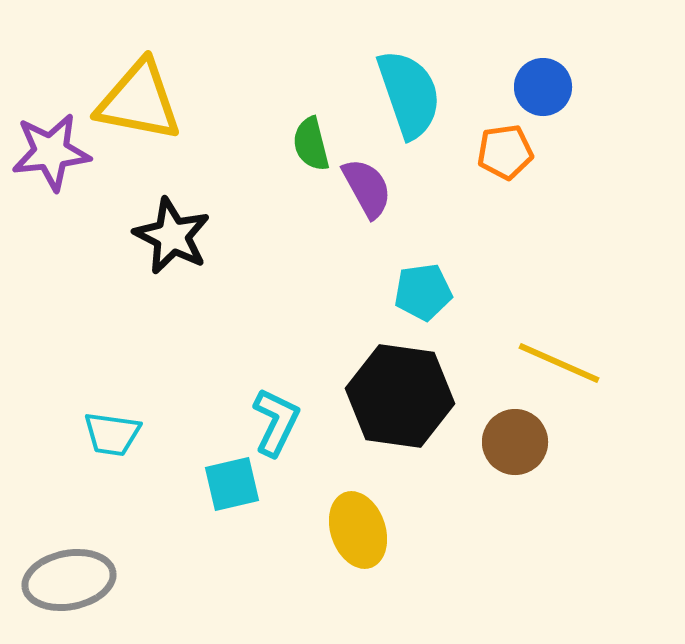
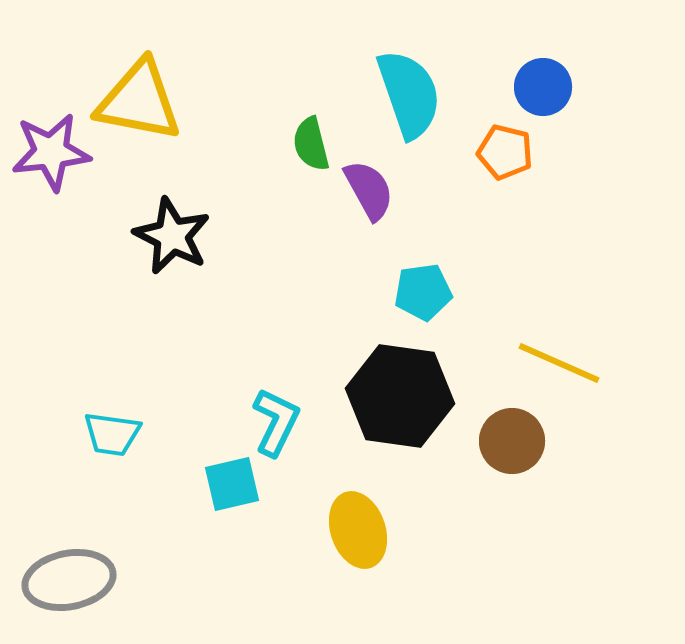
orange pentagon: rotated 22 degrees clockwise
purple semicircle: moved 2 px right, 2 px down
brown circle: moved 3 px left, 1 px up
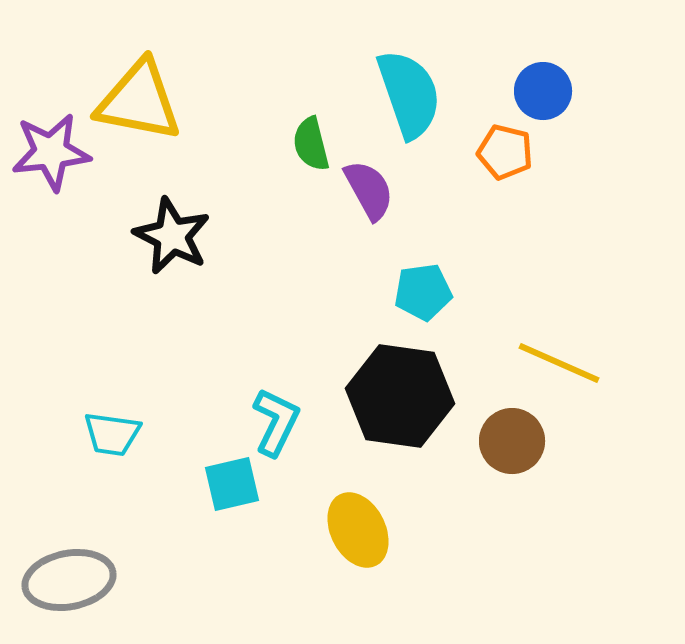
blue circle: moved 4 px down
yellow ellipse: rotated 8 degrees counterclockwise
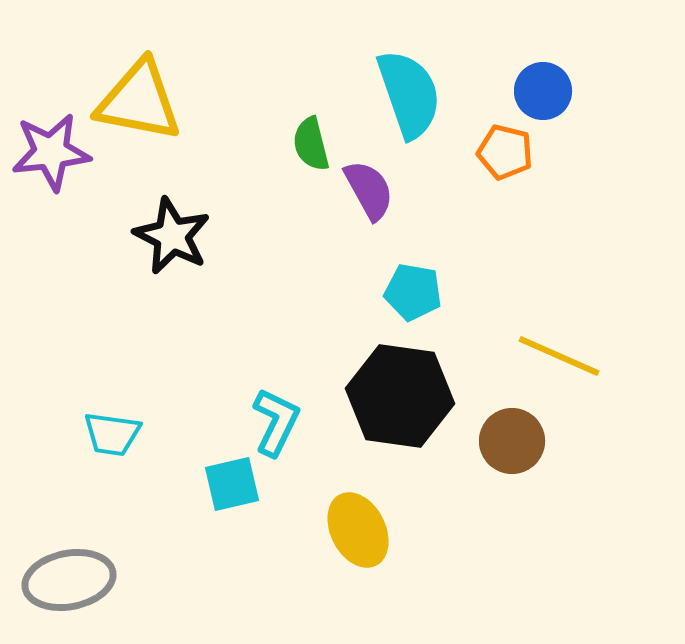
cyan pentagon: moved 10 px left; rotated 18 degrees clockwise
yellow line: moved 7 px up
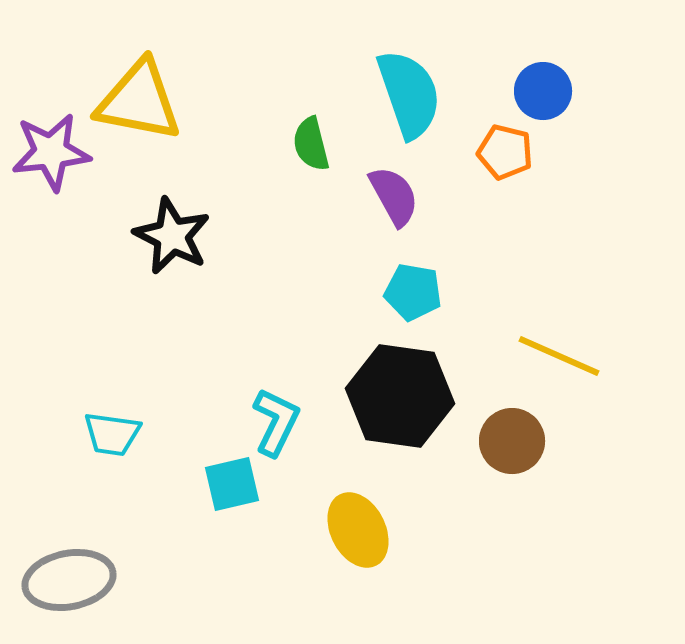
purple semicircle: moved 25 px right, 6 px down
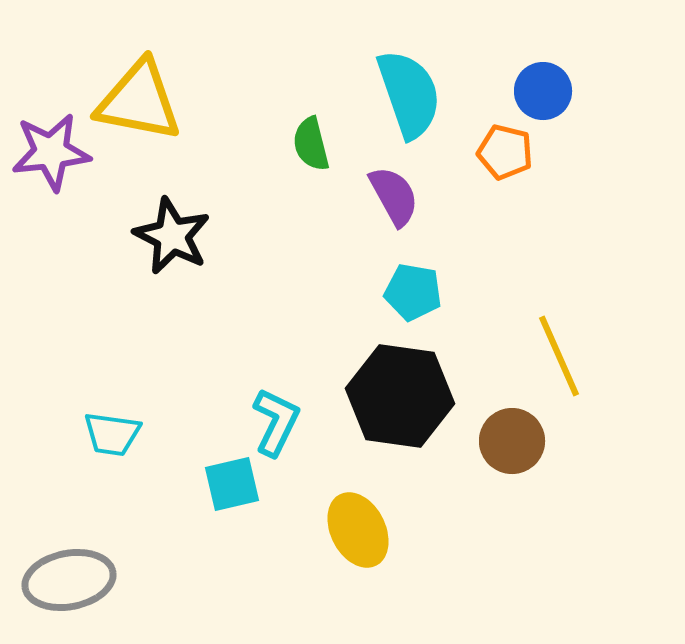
yellow line: rotated 42 degrees clockwise
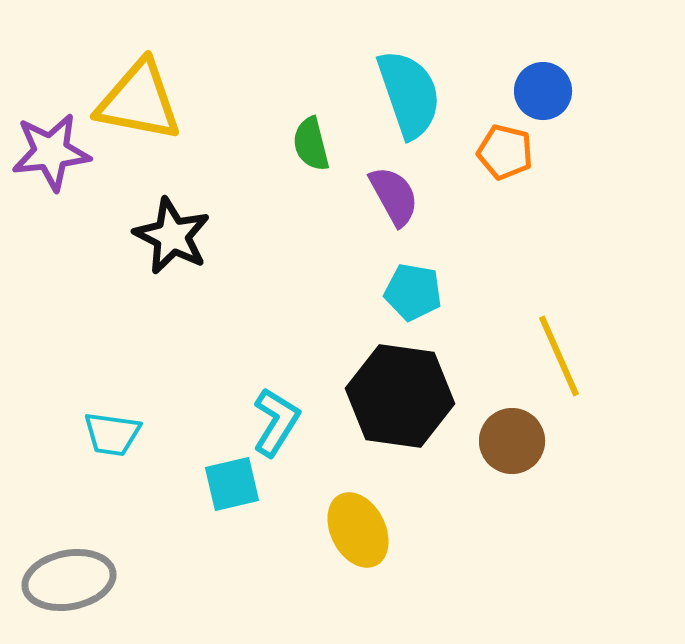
cyan L-shape: rotated 6 degrees clockwise
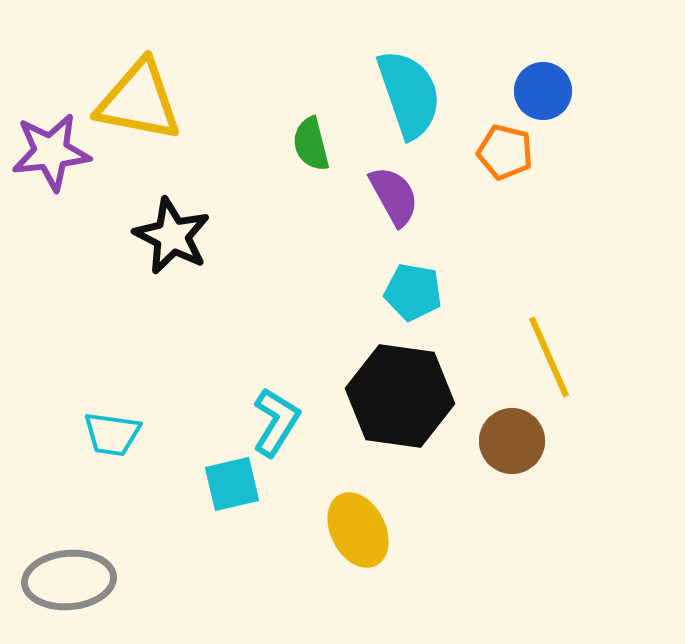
yellow line: moved 10 px left, 1 px down
gray ellipse: rotated 6 degrees clockwise
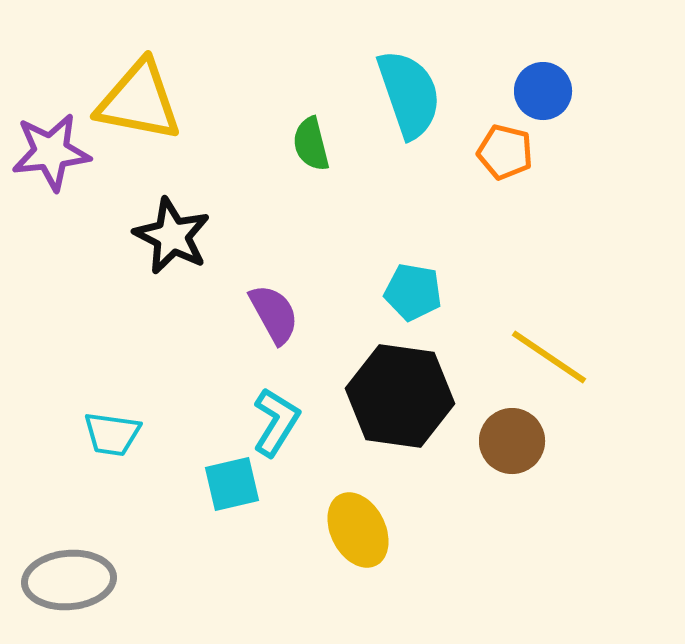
purple semicircle: moved 120 px left, 118 px down
yellow line: rotated 32 degrees counterclockwise
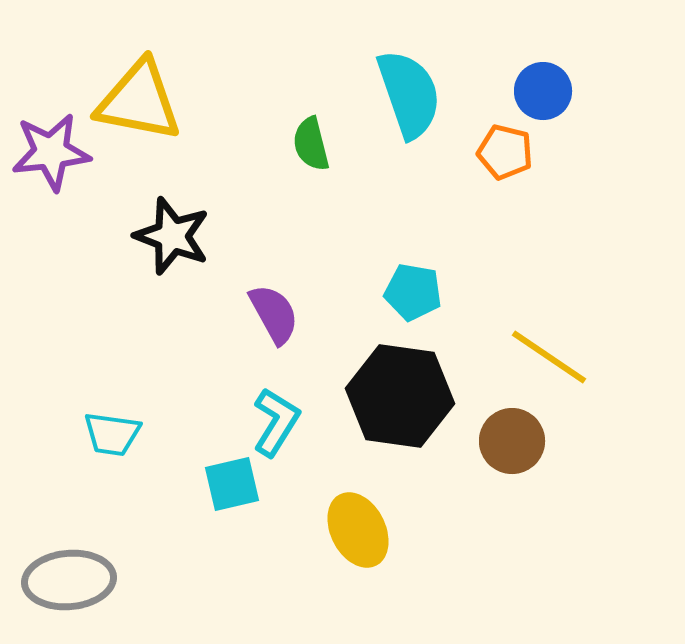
black star: rotated 6 degrees counterclockwise
